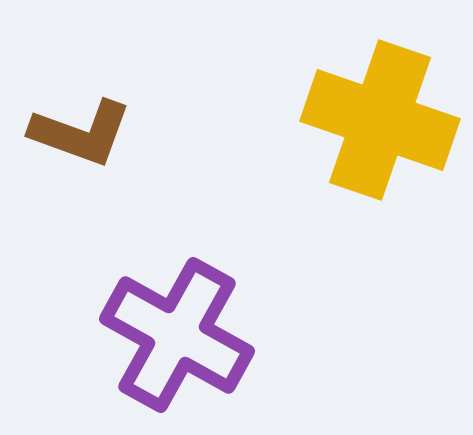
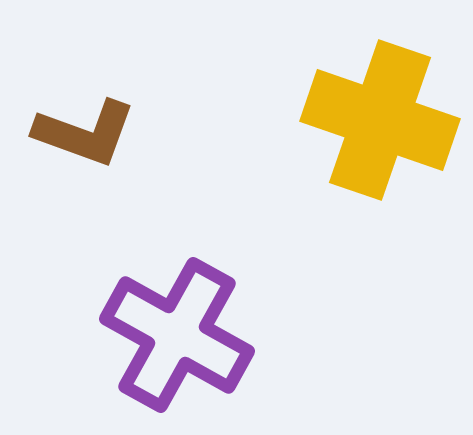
brown L-shape: moved 4 px right
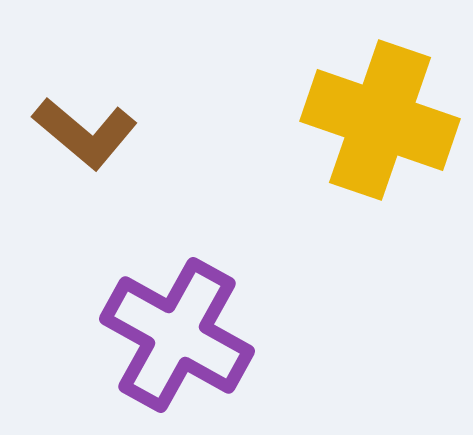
brown L-shape: rotated 20 degrees clockwise
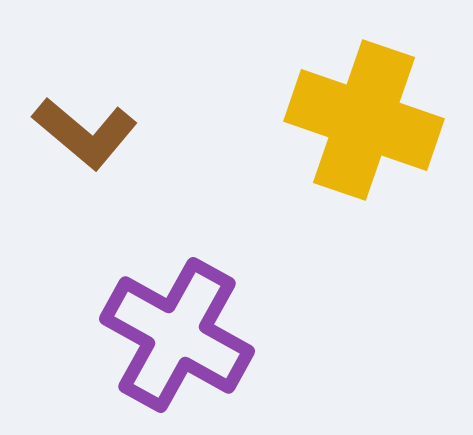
yellow cross: moved 16 px left
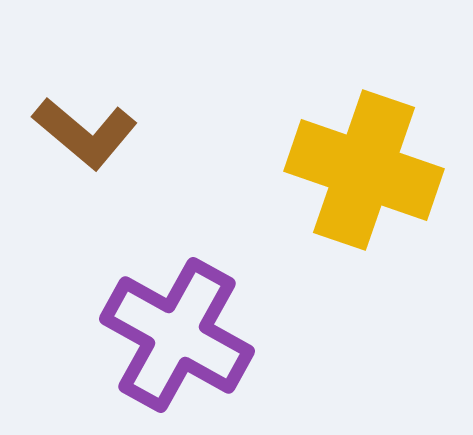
yellow cross: moved 50 px down
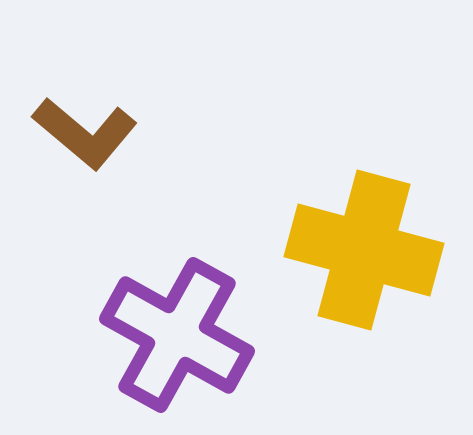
yellow cross: moved 80 px down; rotated 4 degrees counterclockwise
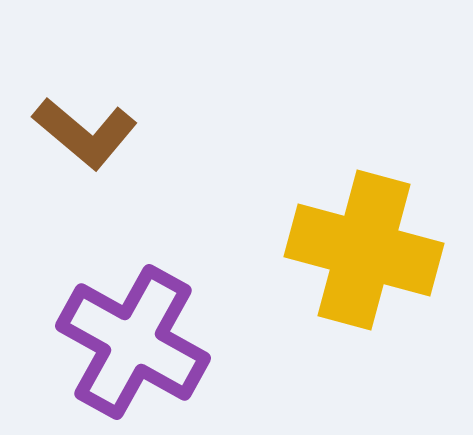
purple cross: moved 44 px left, 7 px down
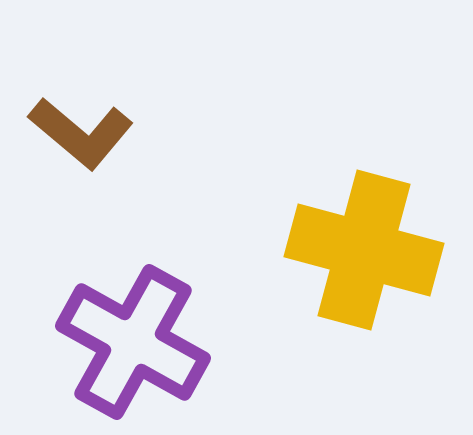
brown L-shape: moved 4 px left
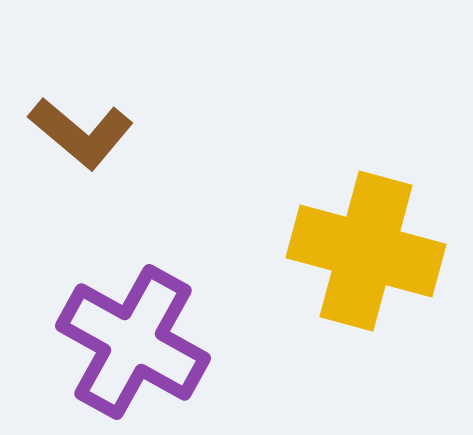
yellow cross: moved 2 px right, 1 px down
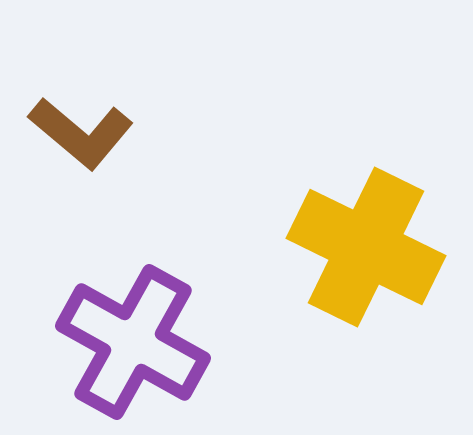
yellow cross: moved 4 px up; rotated 11 degrees clockwise
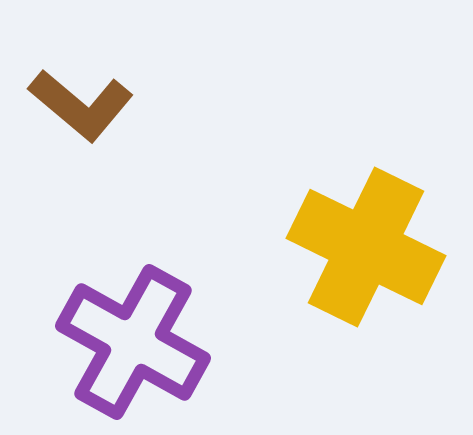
brown L-shape: moved 28 px up
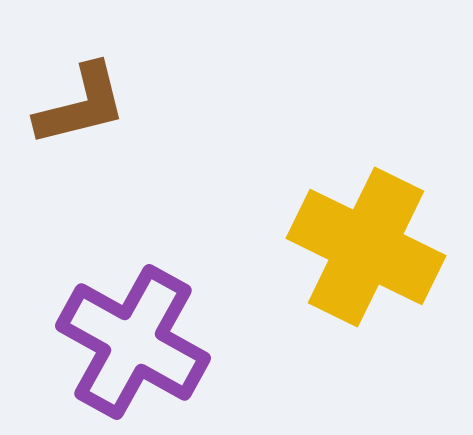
brown L-shape: rotated 54 degrees counterclockwise
